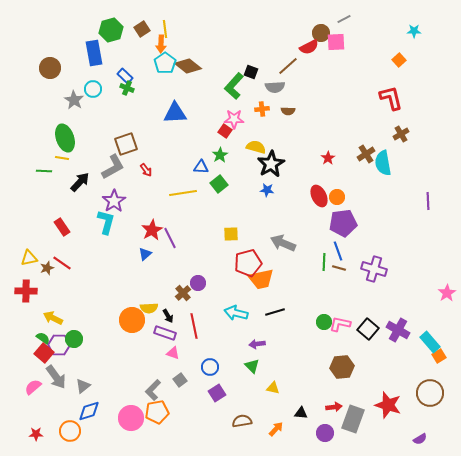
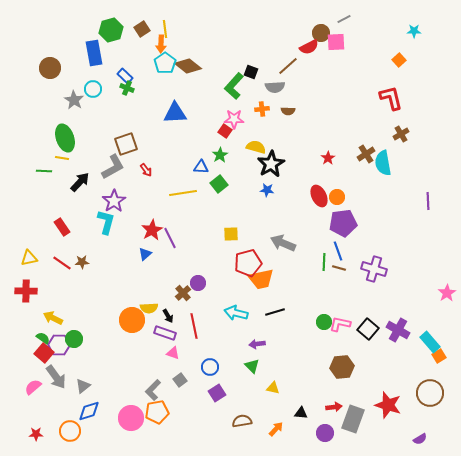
brown star at (47, 268): moved 35 px right, 6 px up; rotated 16 degrees clockwise
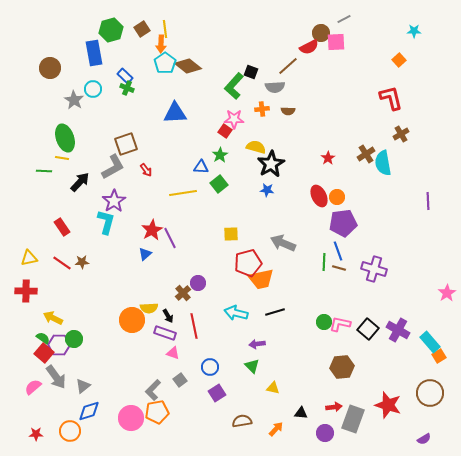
purple semicircle at (420, 439): moved 4 px right
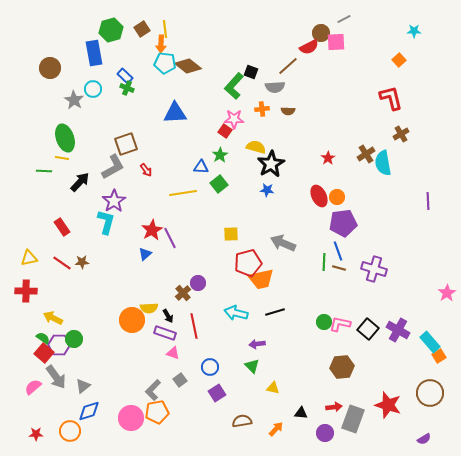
cyan pentagon at (165, 63): rotated 30 degrees counterclockwise
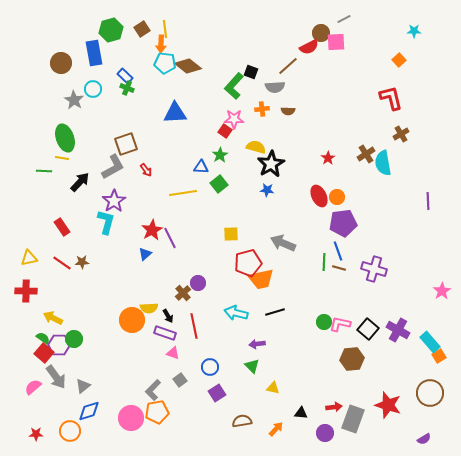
brown circle at (50, 68): moved 11 px right, 5 px up
pink star at (447, 293): moved 5 px left, 2 px up
brown hexagon at (342, 367): moved 10 px right, 8 px up
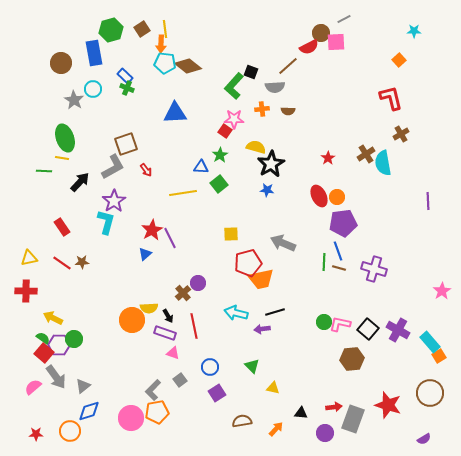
purple arrow at (257, 344): moved 5 px right, 15 px up
